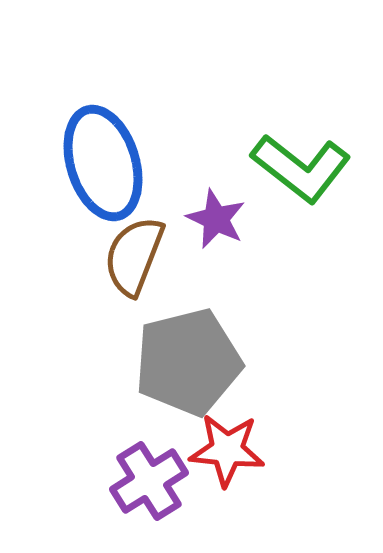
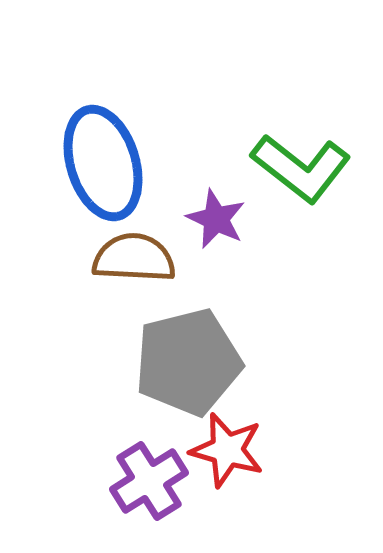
brown semicircle: moved 2 px down; rotated 72 degrees clockwise
red star: rotated 10 degrees clockwise
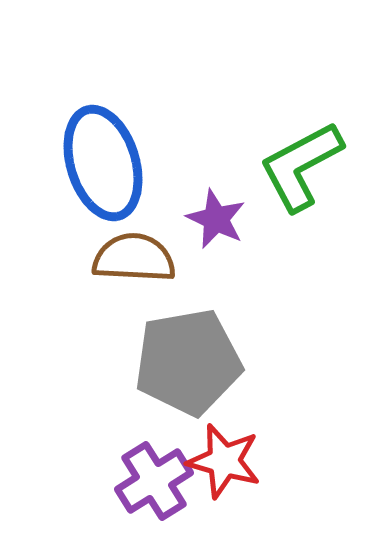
green L-shape: moved 2 px up; rotated 114 degrees clockwise
gray pentagon: rotated 4 degrees clockwise
red star: moved 3 px left, 11 px down
purple cross: moved 5 px right
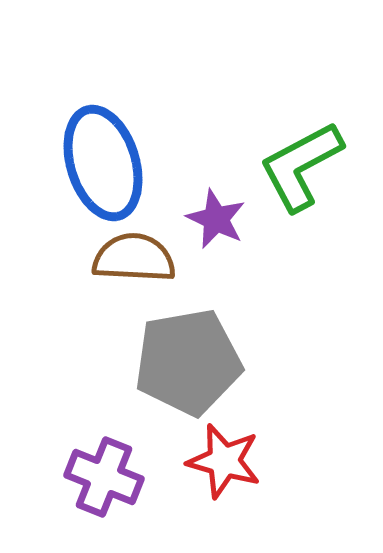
purple cross: moved 50 px left, 4 px up; rotated 36 degrees counterclockwise
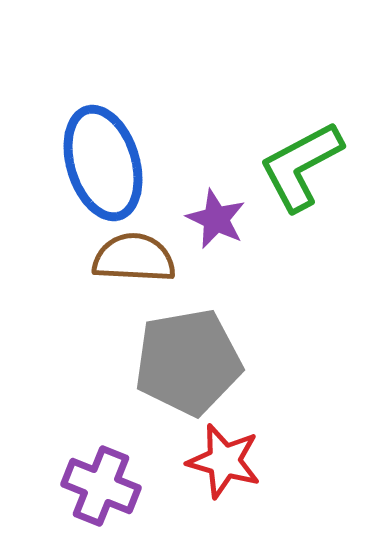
purple cross: moved 3 px left, 9 px down
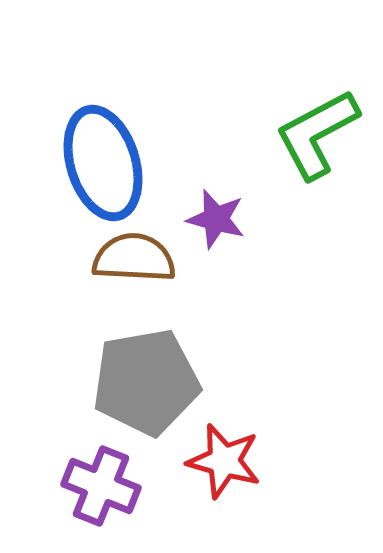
green L-shape: moved 16 px right, 32 px up
purple star: rotated 10 degrees counterclockwise
gray pentagon: moved 42 px left, 20 px down
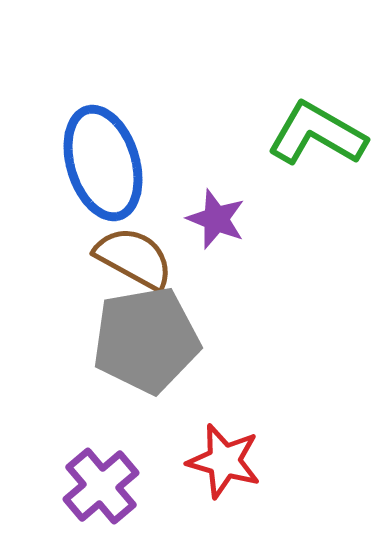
green L-shape: rotated 58 degrees clockwise
purple star: rotated 6 degrees clockwise
brown semicircle: rotated 26 degrees clockwise
gray pentagon: moved 42 px up
purple cross: rotated 28 degrees clockwise
